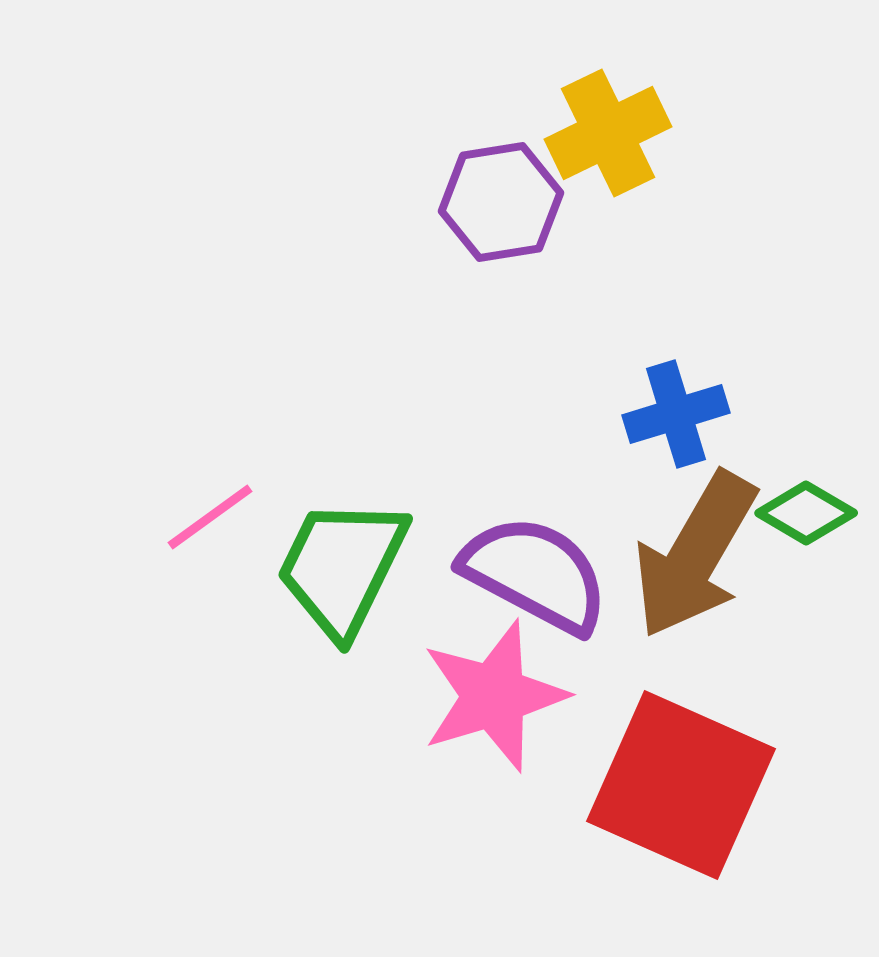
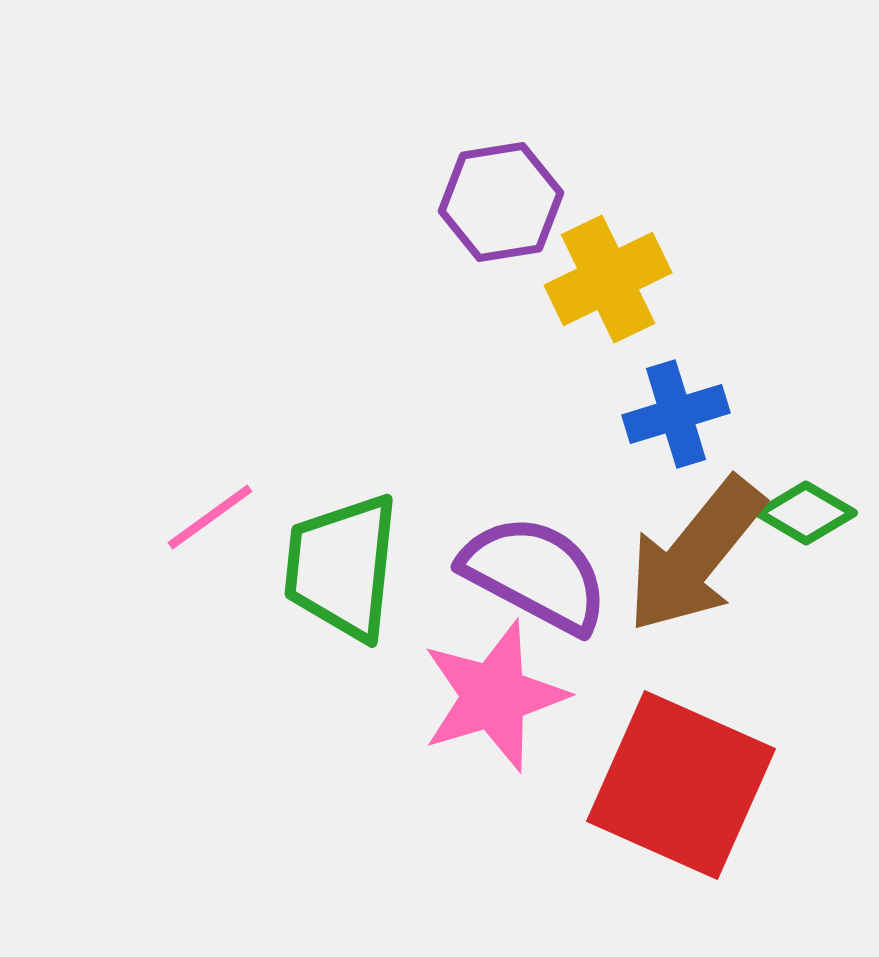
yellow cross: moved 146 px down
brown arrow: rotated 9 degrees clockwise
green trapezoid: rotated 20 degrees counterclockwise
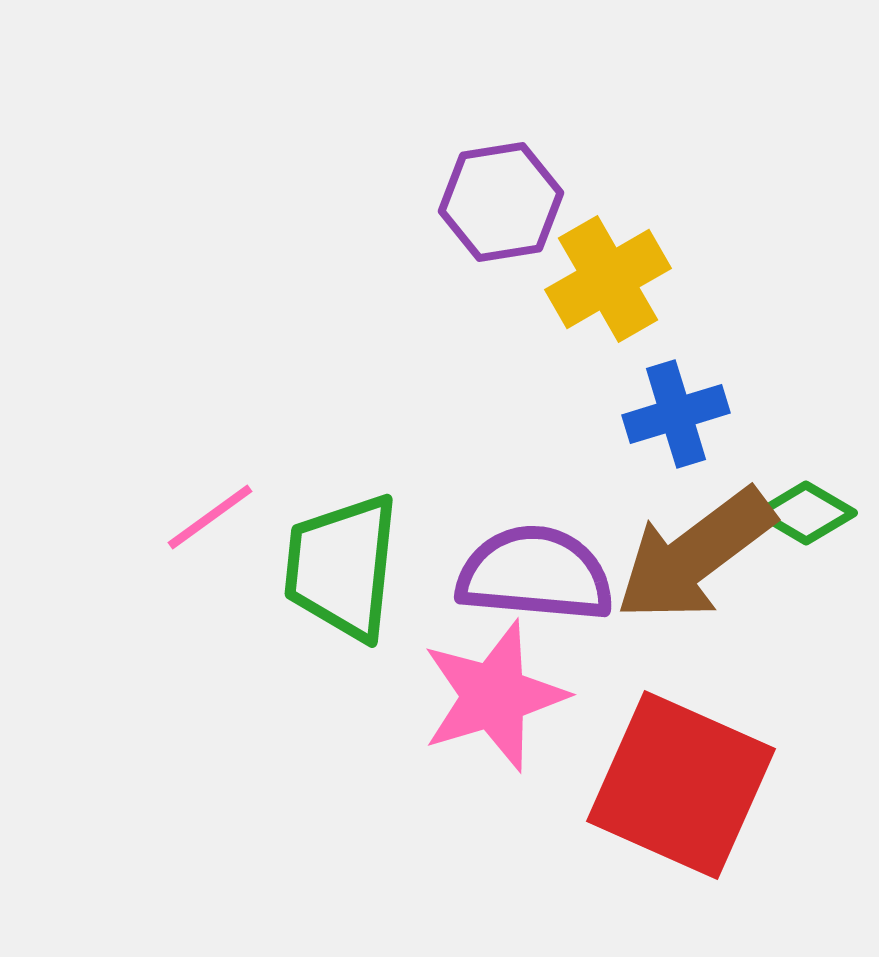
yellow cross: rotated 4 degrees counterclockwise
brown arrow: rotated 14 degrees clockwise
purple semicircle: rotated 23 degrees counterclockwise
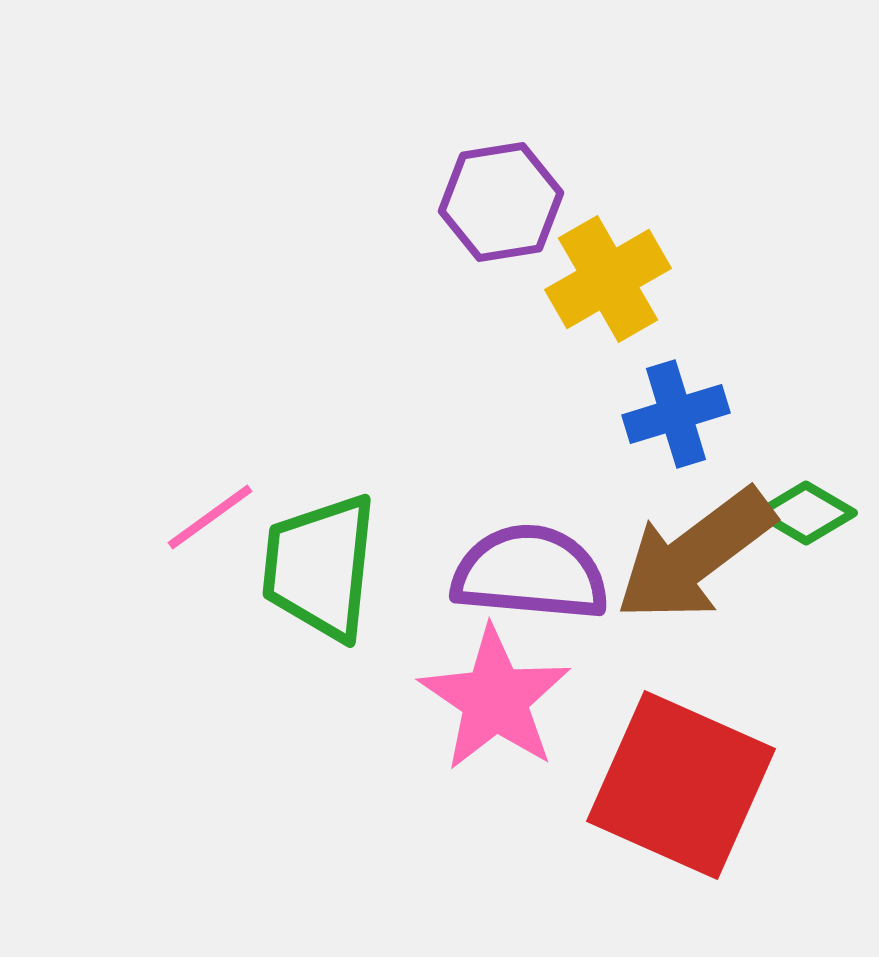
green trapezoid: moved 22 px left
purple semicircle: moved 5 px left, 1 px up
pink star: moved 1 px right, 3 px down; rotated 21 degrees counterclockwise
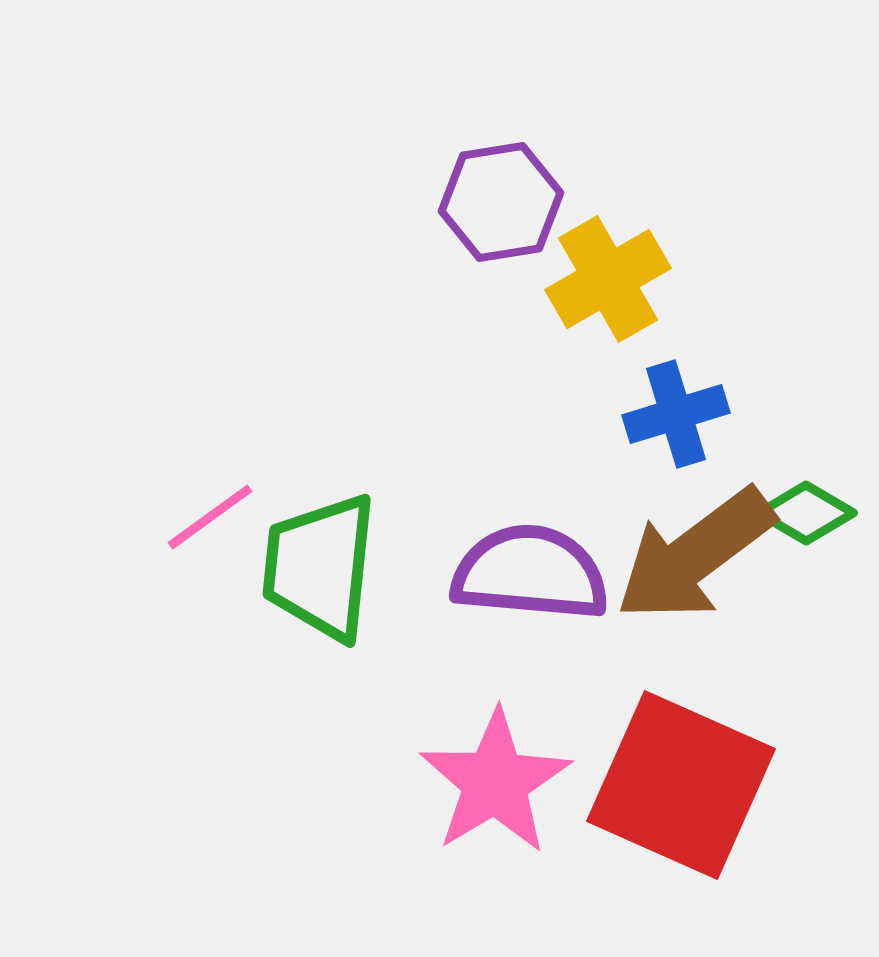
pink star: moved 83 px down; rotated 7 degrees clockwise
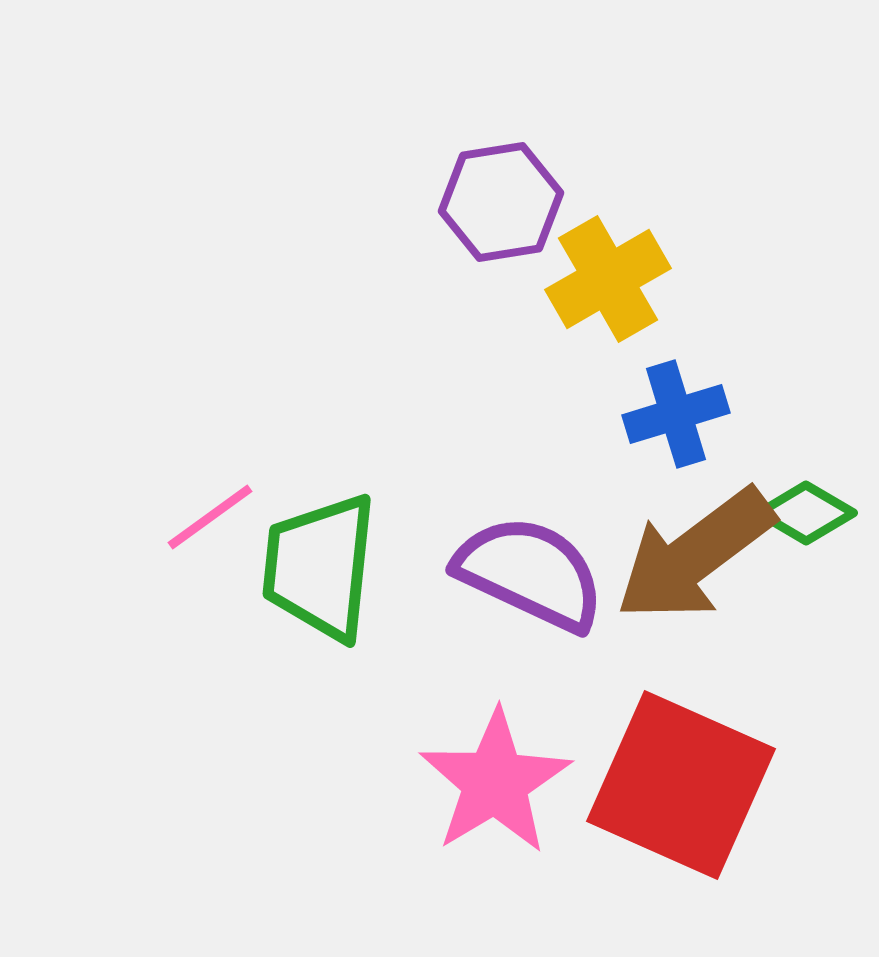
purple semicircle: rotated 20 degrees clockwise
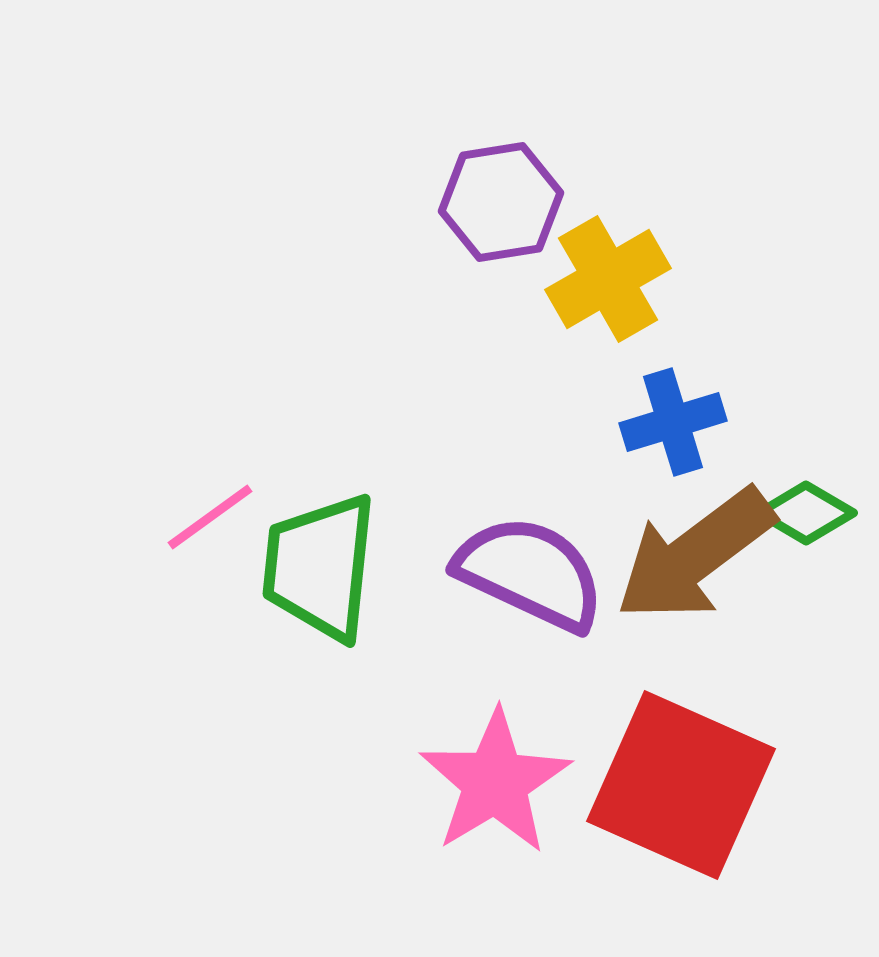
blue cross: moved 3 px left, 8 px down
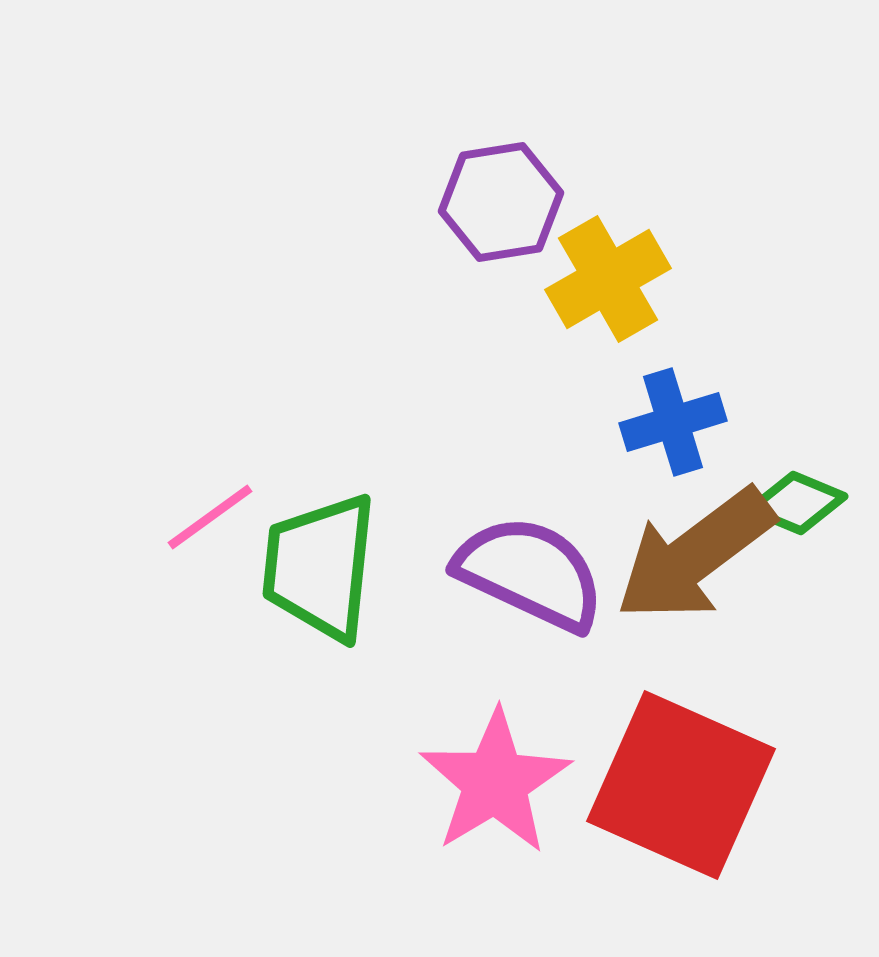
green diamond: moved 9 px left, 10 px up; rotated 8 degrees counterclockwise
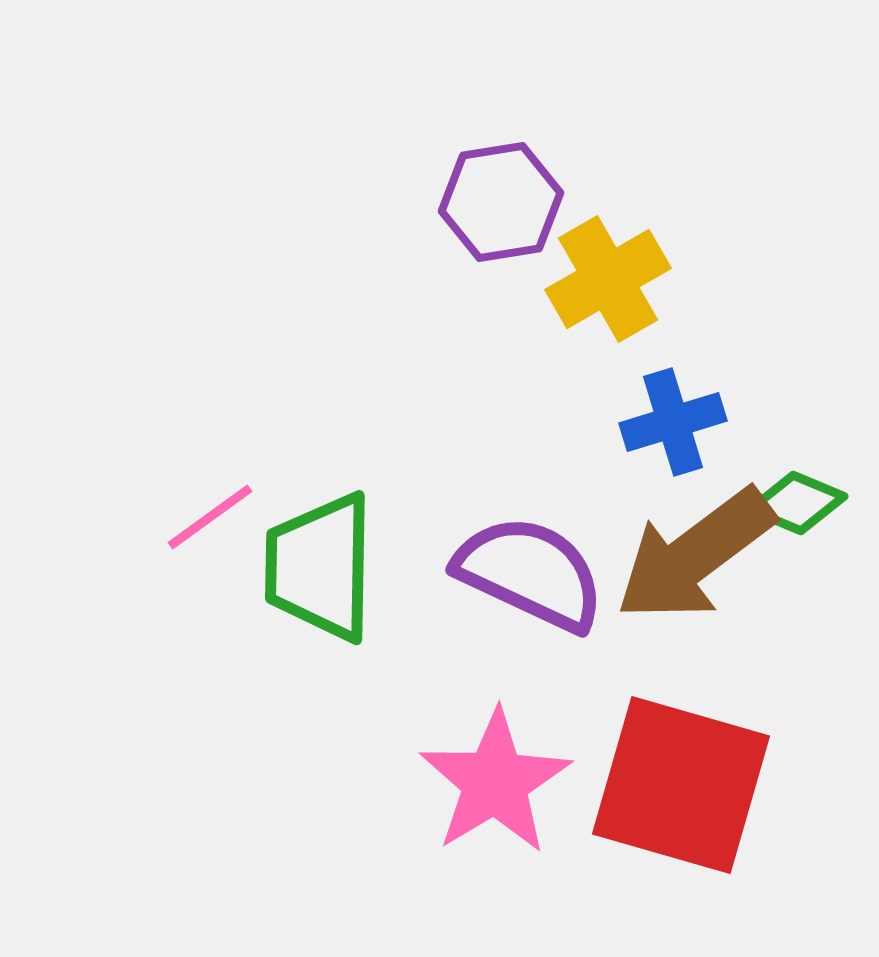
green trapezoid: rotated 5 degrees counterclockwise
red square: rotated 8 degrees counterclockwise
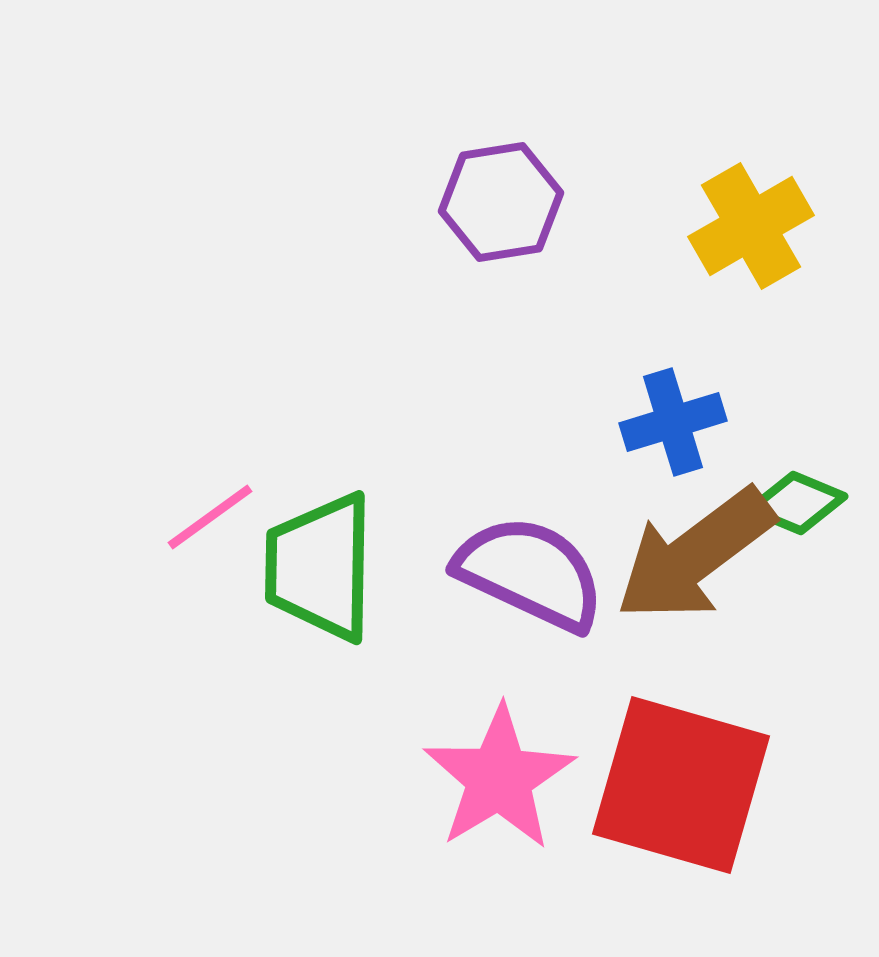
yellow cross: moved 143 px right, 53 px up
pink star: moved 4 px right, 4 px up
